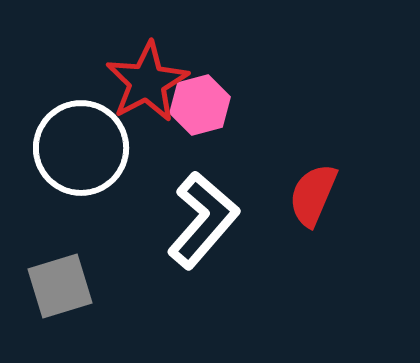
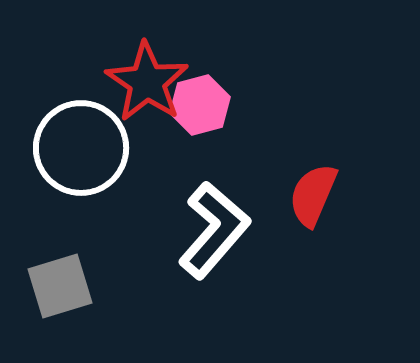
red star: rotated 10 degrees counterclockwise
white L-shape: moved 11 px right, 10 px down
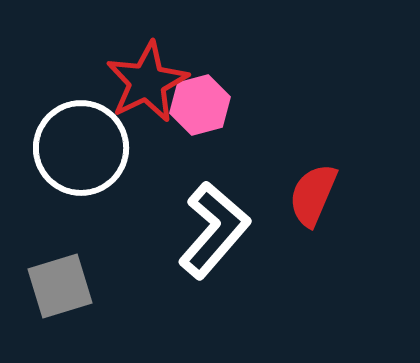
red star: rotated 12 degrees clockwise
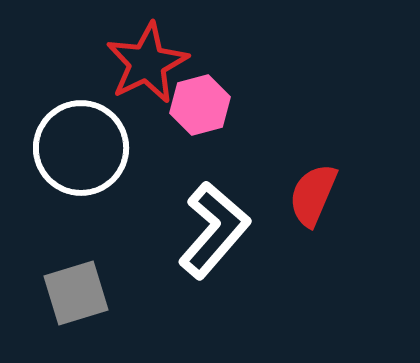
red star: moved 19 px up
gray square: moved 16 px right, 7 px down
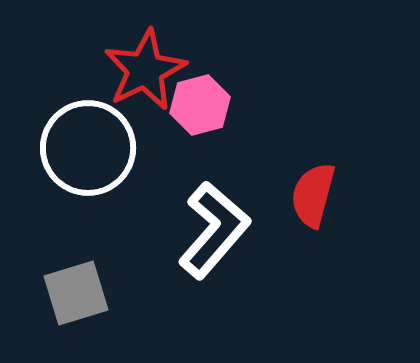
red star: moved 2 px left, 7 px down
white circle: moved 7 px right
red semicircle: rotated 8 degrees counterclockwise
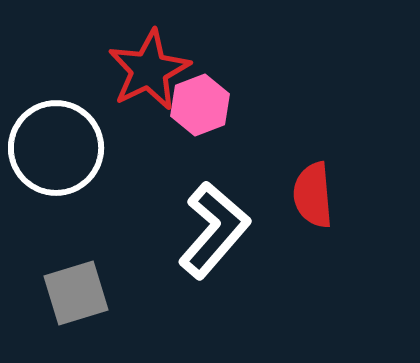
red star: moved 4 px right
pink hexagon: rotated 6 degrees counterclockwise
white circle: moved 32 px left
red semicircle: rotated 20 degrees counterclockwise
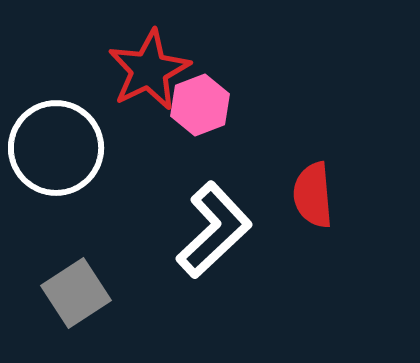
white L-shape: rotated 6 degrees clockwise
gray square: rotated 16 degrees counterclockwise
